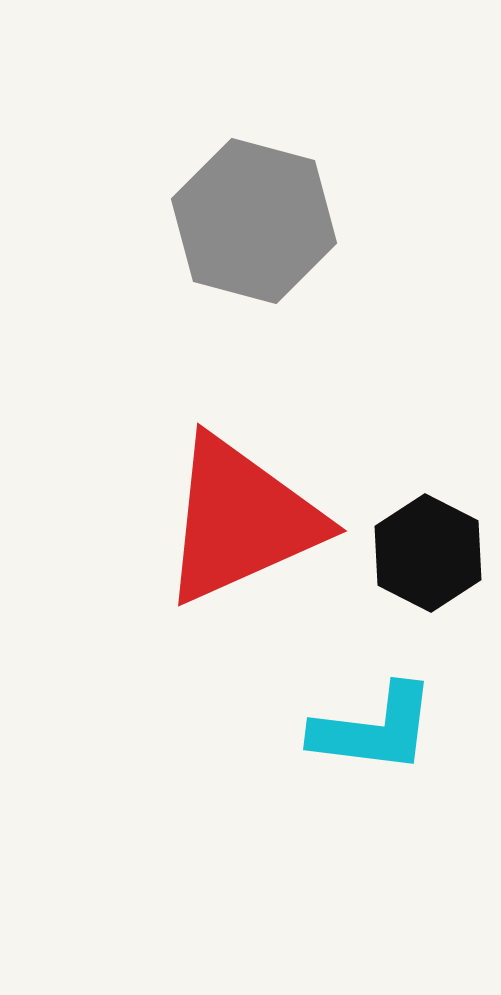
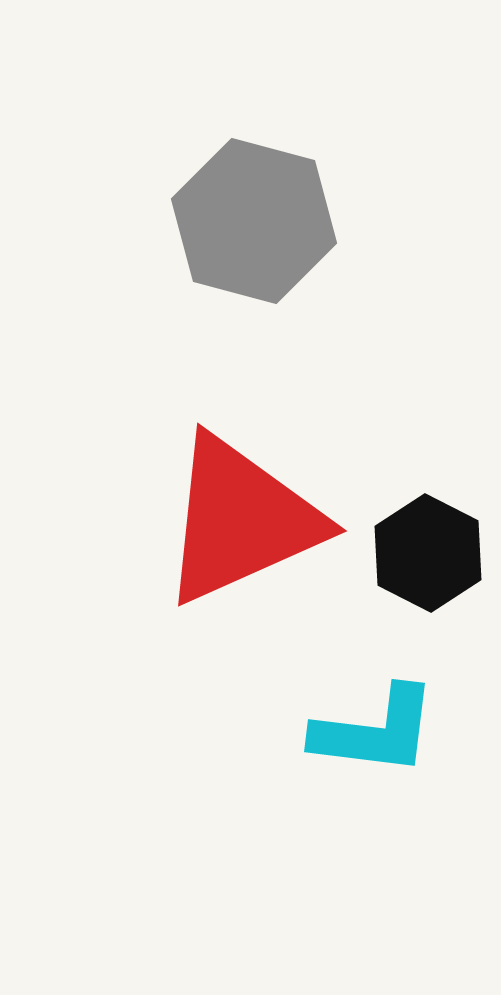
cyan L-shape: moved 1 px right, 2 px down
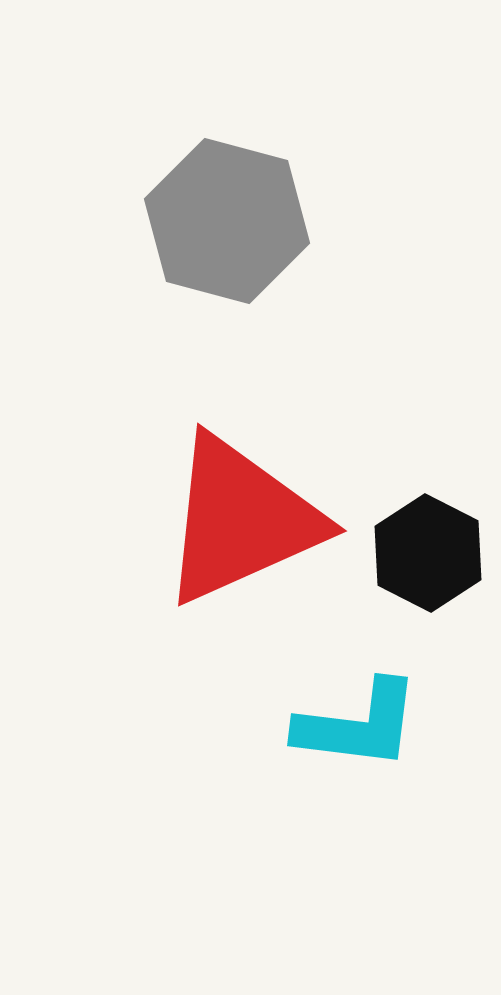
gray hexagon: moved 27 px left
cyan L-shape: moved 17 px left, 6 px up
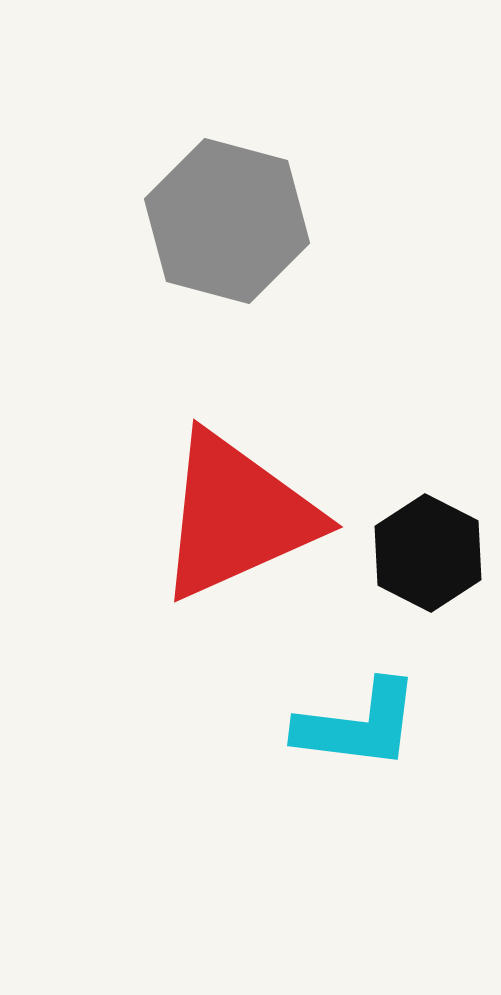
red triangle: moved 4 px left, 4 px up
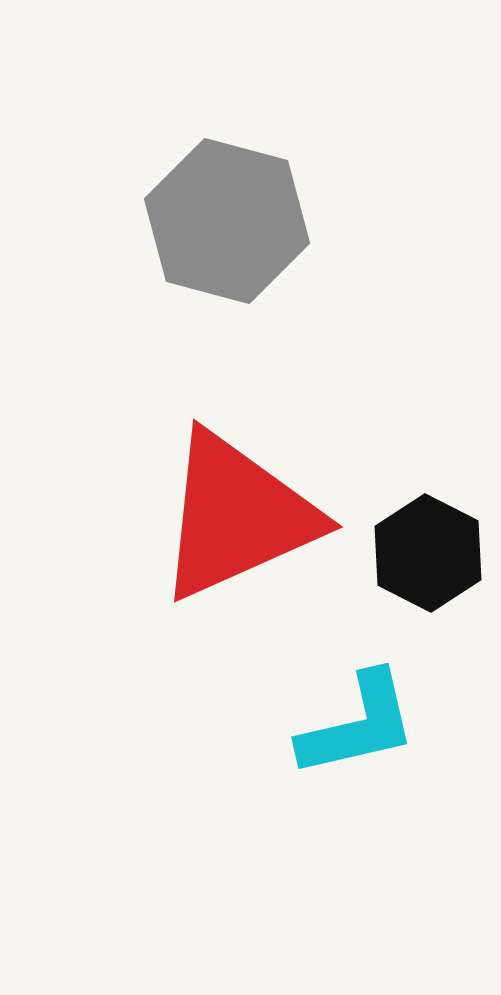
cyan L-shape: rotated 20 degrees counterclockwise
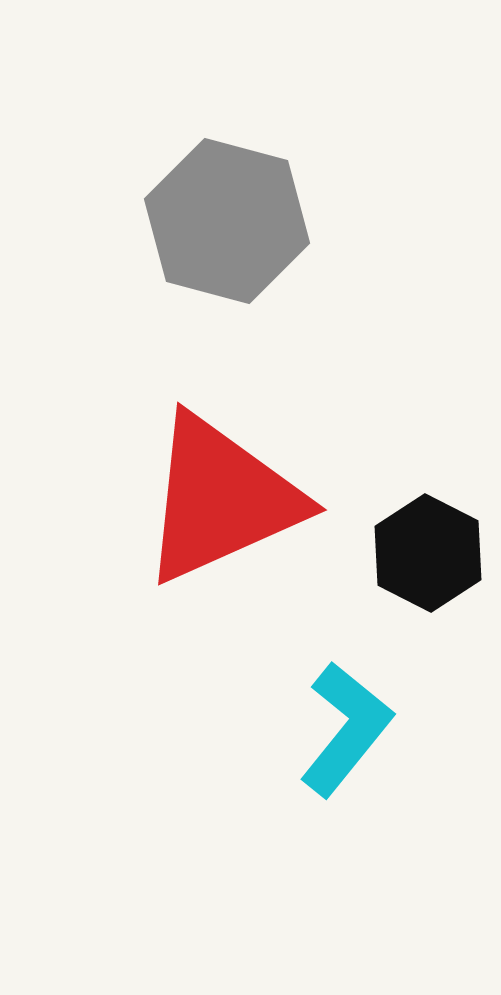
red triangle: moved 16 px left, 17 px up
cyan L-shape: moved 12 px left, 4 px down; rotated 38 degrees counterclockwise
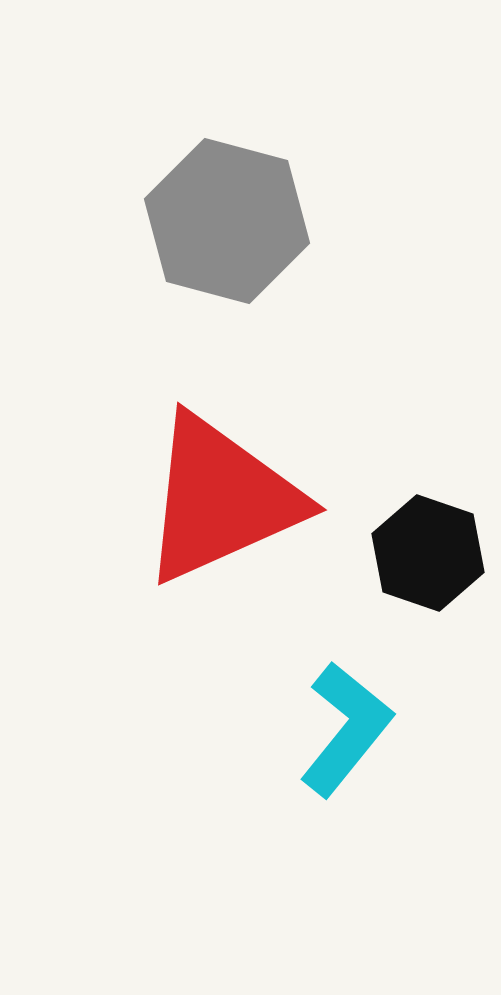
black hexagon: rotated 8 degrees counterclockwise
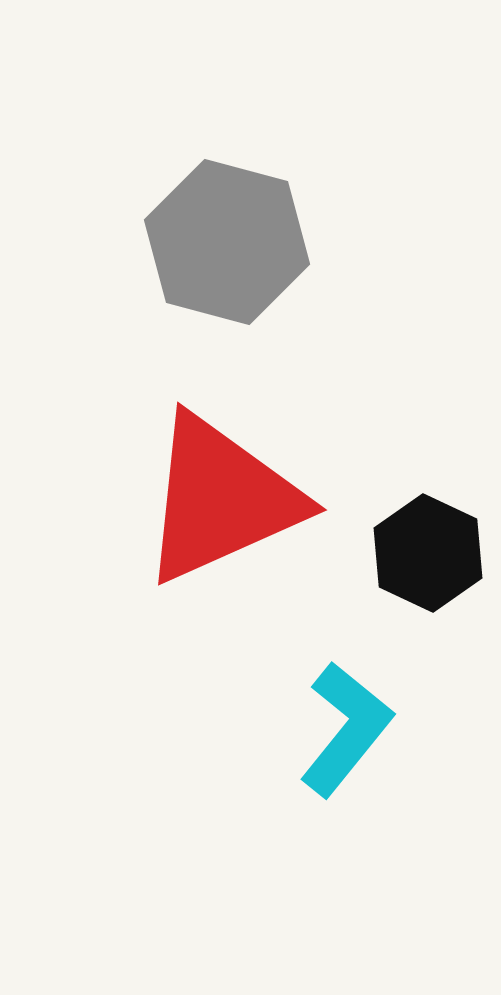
gray hexagon: moved 21 px down
black hexagon: rotated 6 degrees clockwise
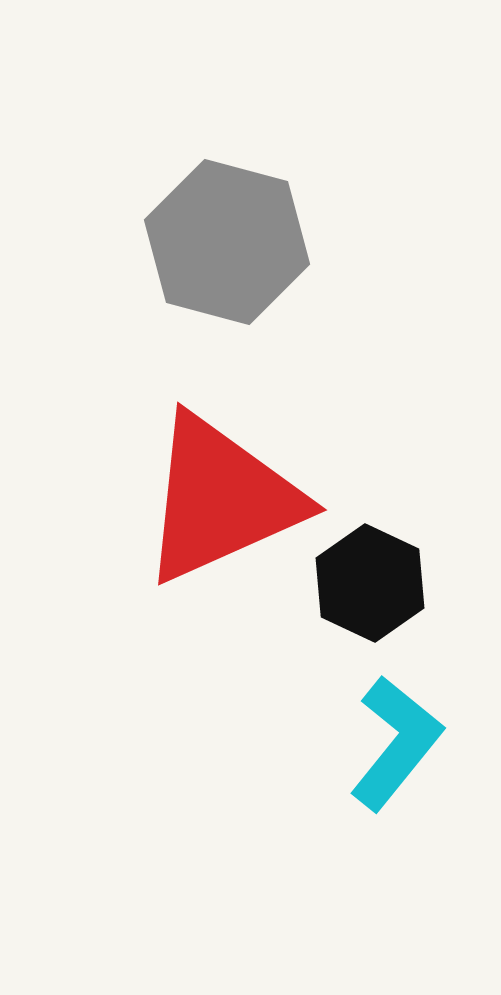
black hexagon: moved 58 px left, 30 px down
cyan L-shape: moved 50 px right, 14 px down
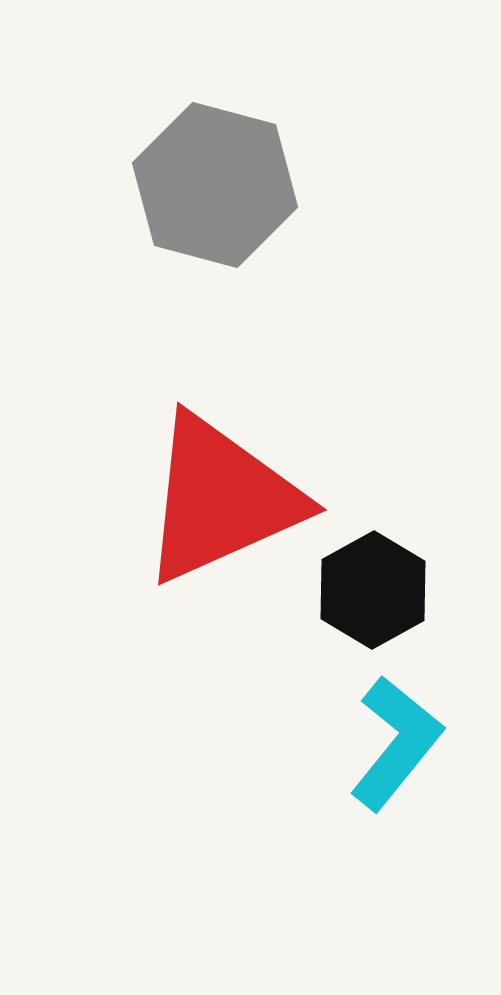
gray hexagon: moved 12 px left, 57 px up
black hexagon: moved 3 px right, 7 px down; rotated 6 degrees clockwise
